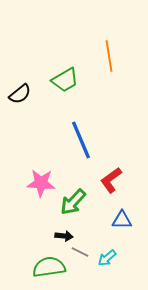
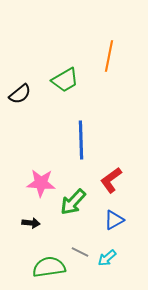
orange line: rotated 20 degrees clockwise
blue line: rotated 21 degrees clockwise
blue triangle: moved 8 px left; rotated 30 degrees counterclockwise
black arrow: moved 33 px left, 13 px up
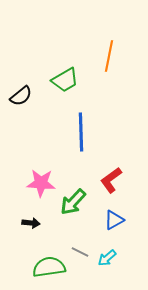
black semicircle: moved 1 px right, 2 px down
blue line: moved 8 px up
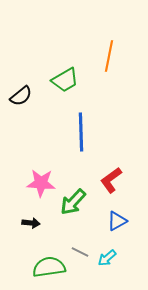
blue triangle: moved 3 px right, 1 px down
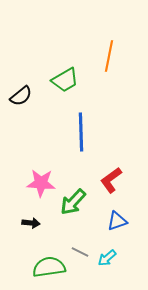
blue triangle: rotated 10 degrees clockwise
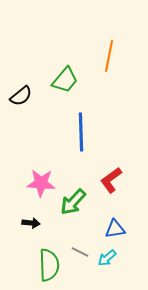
green trapezoid: rotated 20 degrees counterclockwise
blue triangle: moved 2 px left, 8 px down; rotated 10 degrees clockwise
green semicircle: moved 2 px up; rotated 96 degrees clockwise
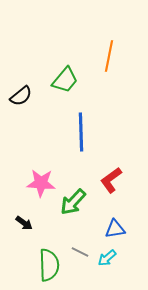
black arrow: moved 7 px left; rotated 30 degrees clockwise
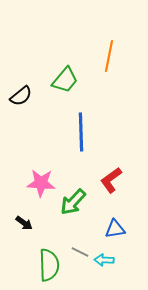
cyan arrow: moved 3 px left, 2 px down; rotated 42 degrees clockwise
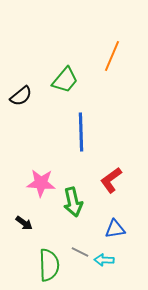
orange line: moved 3 px right; rotated 12 degrees clockwise
green arrow: rotated 56 degrees counterclockwise
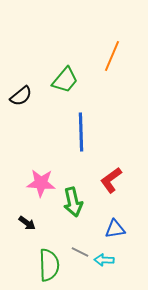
black arrow: moved 3 px right
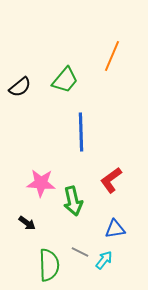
black semicircle: moved 1 px left, 9 px up
green arrow: moved 1 px up
cyan arrow: rotated 126 degrees clockwise
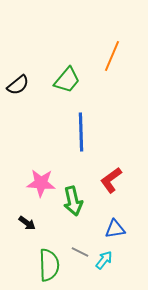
green trapezoid: moved 2 px right
black semicircle: moved 2 px left, 2 px up
